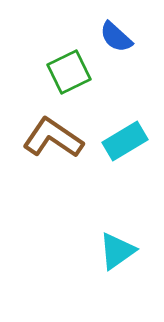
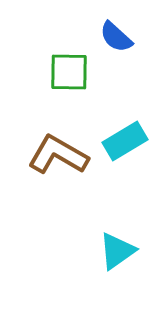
green square: rotated 27 degrees clockwise
brown L-shape: moved 5 px right, 17 px down; rotated 4 degrees counterclockwise
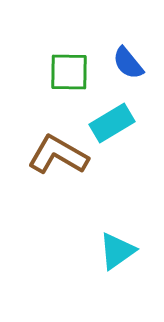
blue semicircle: moved 12 px right, 26 px down; rotated 9 degrees clockwise
cyan rectangle: moved 13 px left, 18 px up
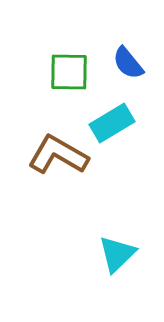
cyan triangle: moved 3 px down; rotated 9 degrees counterclockwise
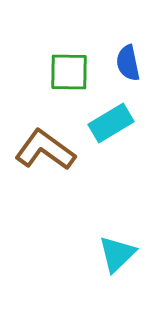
blue semicircle: rotated 27 degrees clockwise
cyan rectangle: moved 1 px left
brown L-shape: moved 13 px left, 5 px up; rotated 6 degrees clockwise
